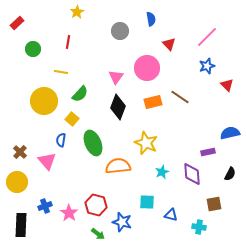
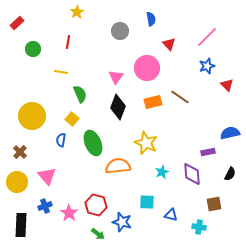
green semicircle at (80, 94): rotated 66 degrees counterclockwise
yellow circle at (44, 101): moved 12 px left, 15 px down
pink triangle at (47, 161): moved 15 px down
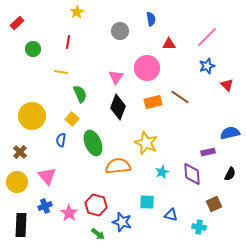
red triangle at (169, 44): rotated 48 degrees counterclockwise
brown square at (214, 204): rotated 14 degrees counterclockwise
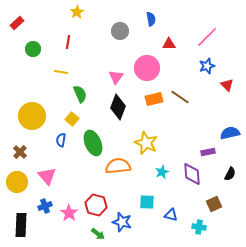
orange rectangle at (153, 102): moved 1 px right, 3 px up
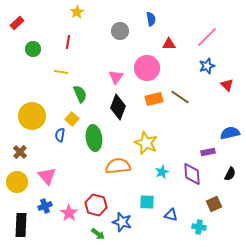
blue semicircle at (61, 140): moved 1 px left, 5 px up
green ellipse at (93, 143): moved 1 px right, 5 px up; rotated 15 degrees clockwise
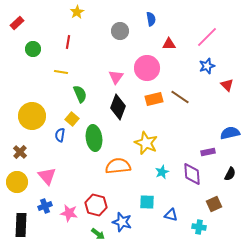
pink star at (69, 213): rotated 24 degrees counterclockwise
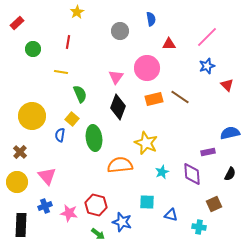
orange semicircle at (118, 166): moved 2 px right, 1 px up
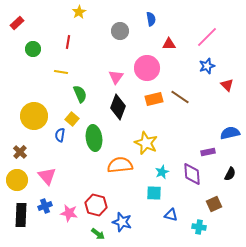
yellow star at (77, 12): moved 2 px right
yellow circle at (32, 116): moved 2 px right
yellow circle at (17, 182): moved 2 px up
cyan square at (147, 202): moved 7 px right, 9 px up
black rectangle at (21, 225): moved 10 px up
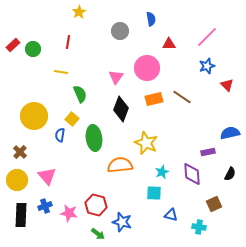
red rectangle at (17, 23): moved 4 px left, 22 px down
brown line at (180, 97): moved 2 px right
black diamond at (118, 107): moved 3 px right, 2 px down
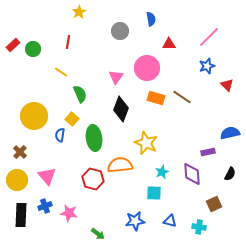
pink line at (207, 37): moved 2 px right
yellow line at (61, 72): rotated 24 degrees clockwise
orange rectangle at (154, 99): moved 2 px right, 1 px up; rotated 30 degrees clockwise
red hexagon at (96, 205): moved 3 px left, 26 px up
blue triangle at (171, 215): moved 1 px left, 6 px down
blue star at (122, 222): moved 13 px right, 1 px up; rotated 24 degrees counterclockwise
